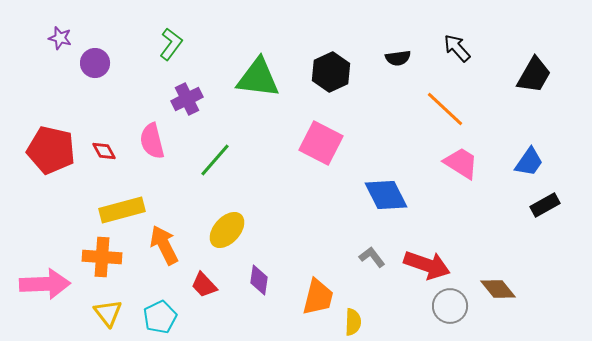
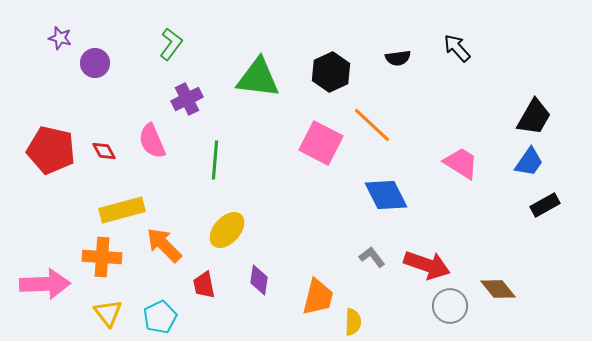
black trapezoid: moved 42 px down
orange line: moved 73 px left, 16 px down
pink semicircle: rotated 9 degrees counterclockwise
green line: rotated 36 degrees counterclockwise
orange arrow: rotated 18 degrees counterclockwise
red trapezoid: rotated 32 degrees clockwise
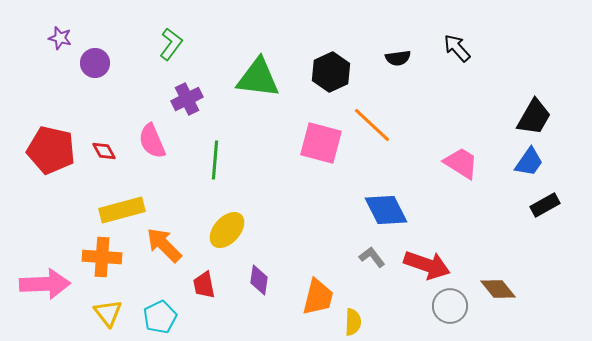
pink square: rotated 12 degrees counterclockwise
blue diamond: moved 15 px down
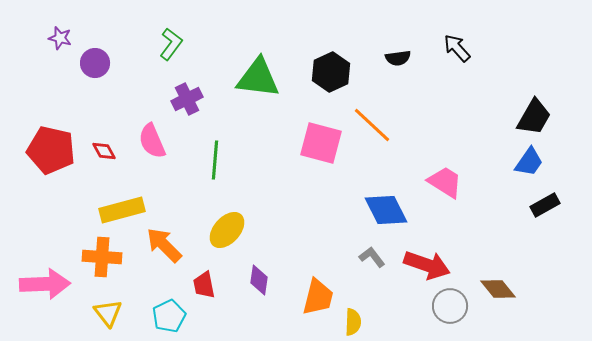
pink trapezoid: moved 16 px left, 19 px down
cyan pentagon: moved 9 px right, 1 px up
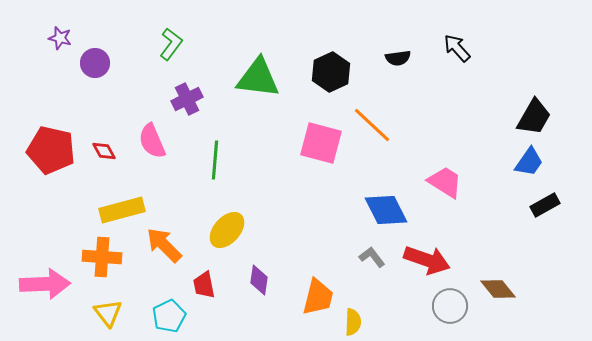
red arrow: moved 5 px up
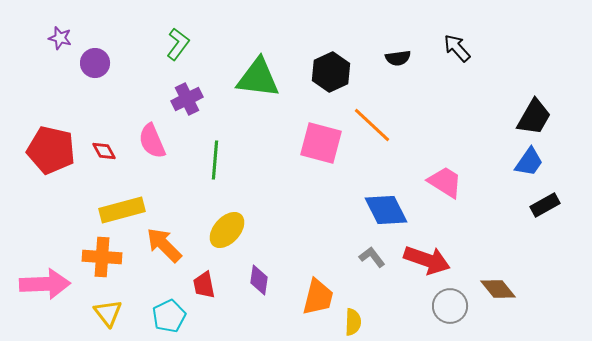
green L-shape: moved 7 px right
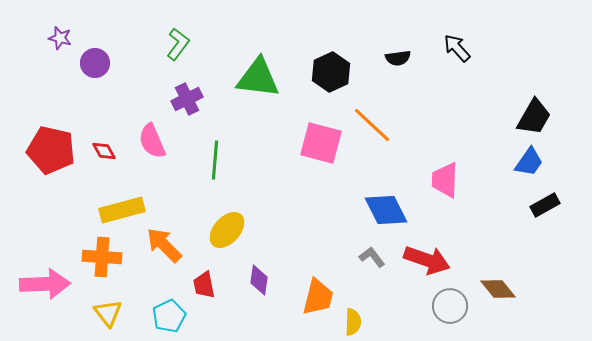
pink trapezoid: moved 2 px up; rotated 120 degrees counterclockwise
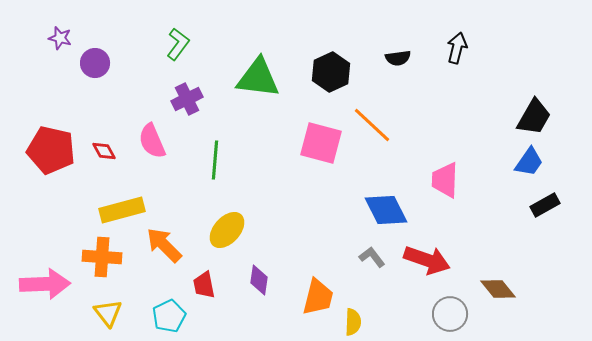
black arrow: rotated 56 degrees clockwise
gray circle: moved 8 px down
